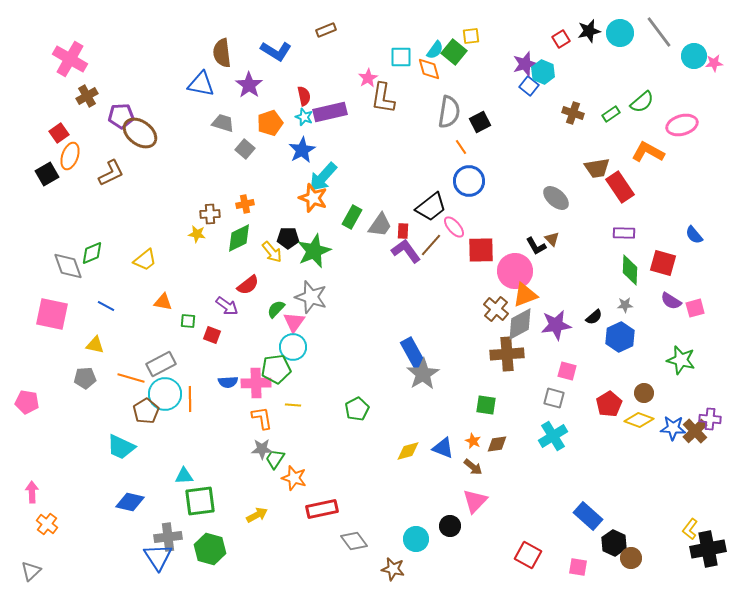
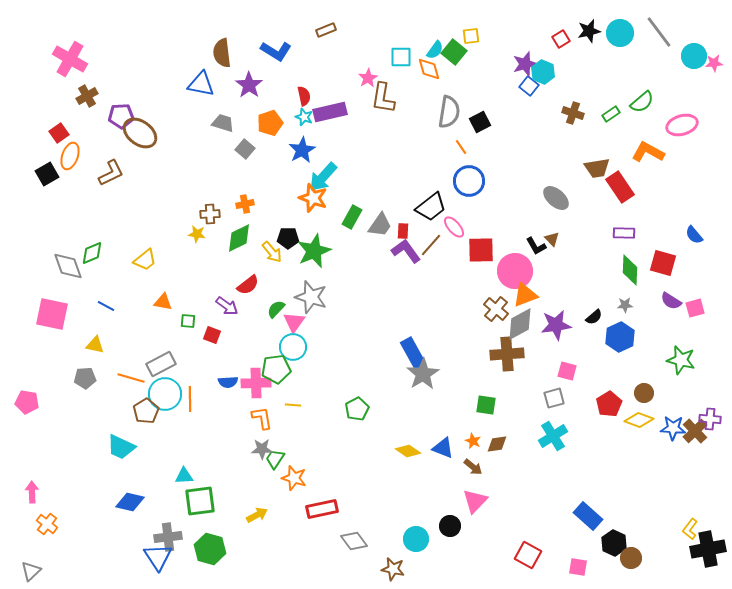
gray square at (554, 398): rotated 30 degrees counterclockwise
yellow diamond at (408, 451): rotated 50 degrees clockwise
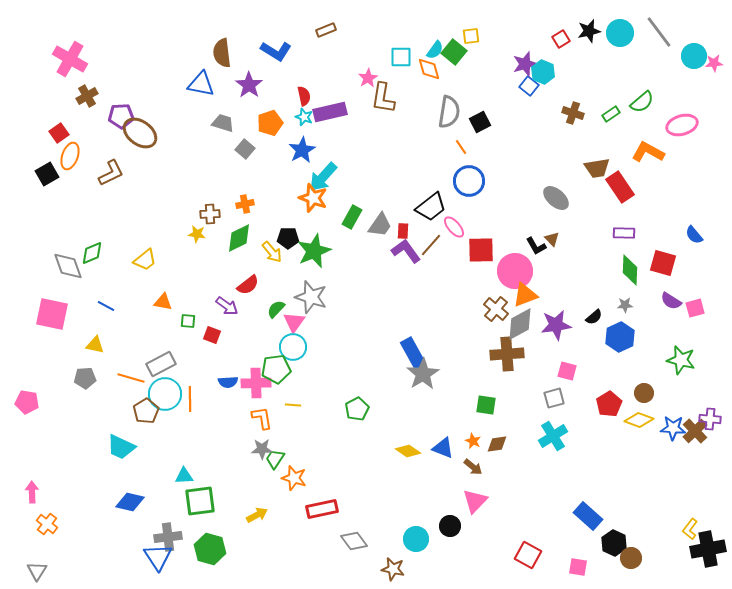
gray triangle at (31, 571): moved 6 px right; rotated 15 degrees counterclockwise
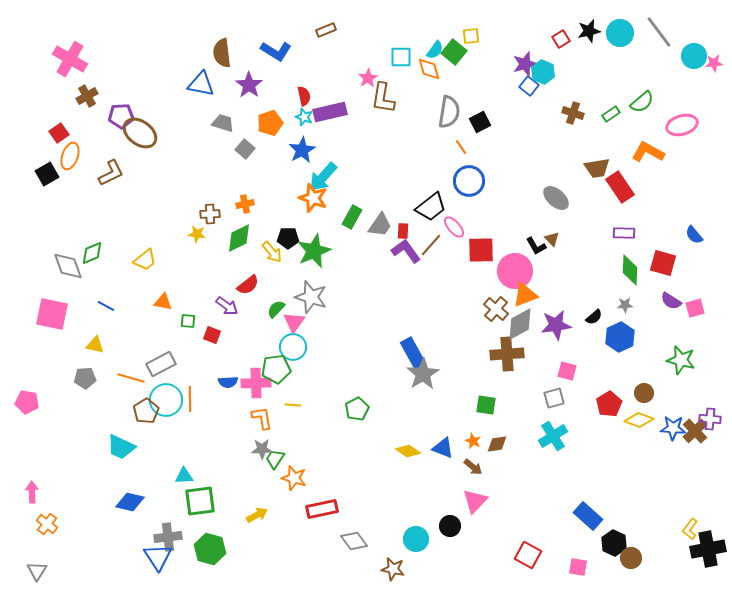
cyan circle at (165, 394): moved 1 px right, 6 px down
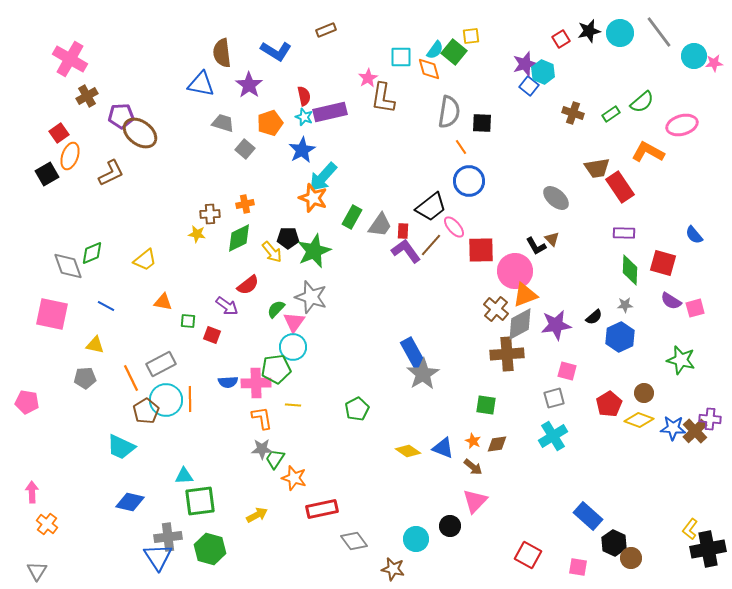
black square at (480, 122): moved 2 px right, 1 px down; rotated 30 degrees clockwise
orange line at (131, 378): rotated 48 degrees clockwise
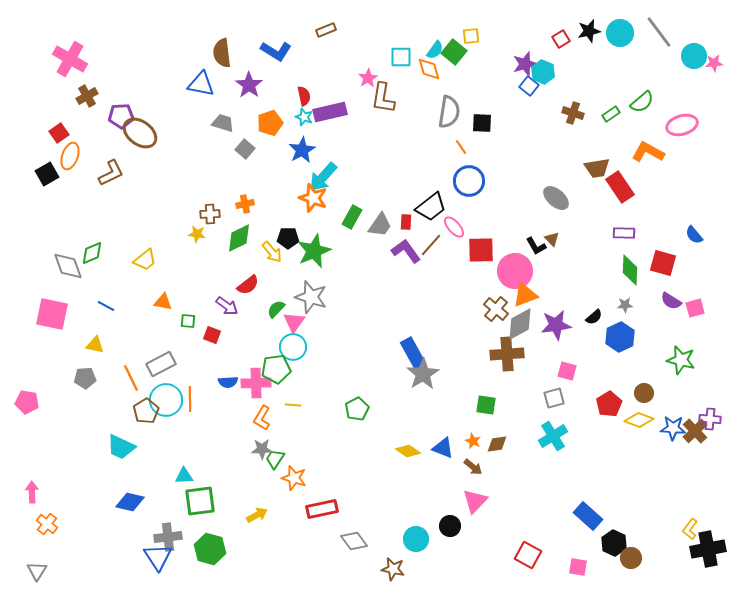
red rectangle at (403, 231): moved 3 px right, 9 px up
orange L-shape at (262, 418): rotated 140 degrees counterclockwise
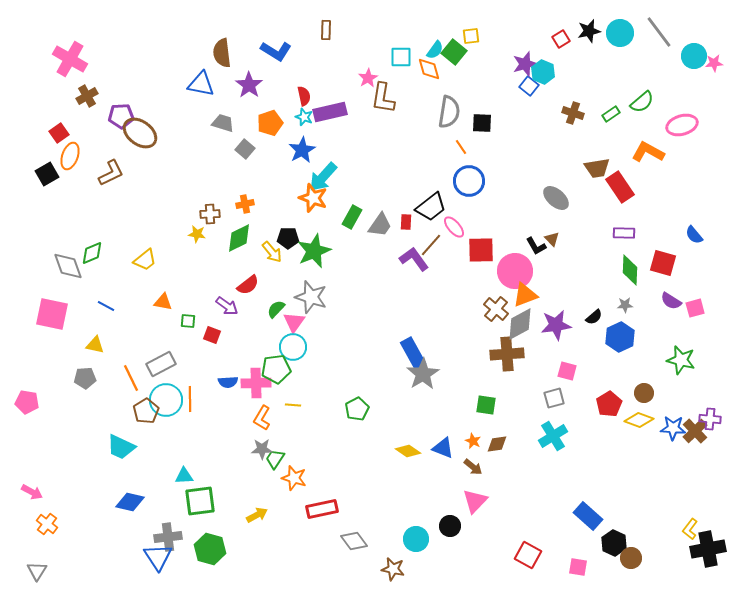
brown rectangle at (326, 30): rotated 66 degrees counterclockwise
purple L-shape at (406, 251): moved 8 px right, 8 px down
pink arrow at (32, 492): rotated 120 degrees clockwise
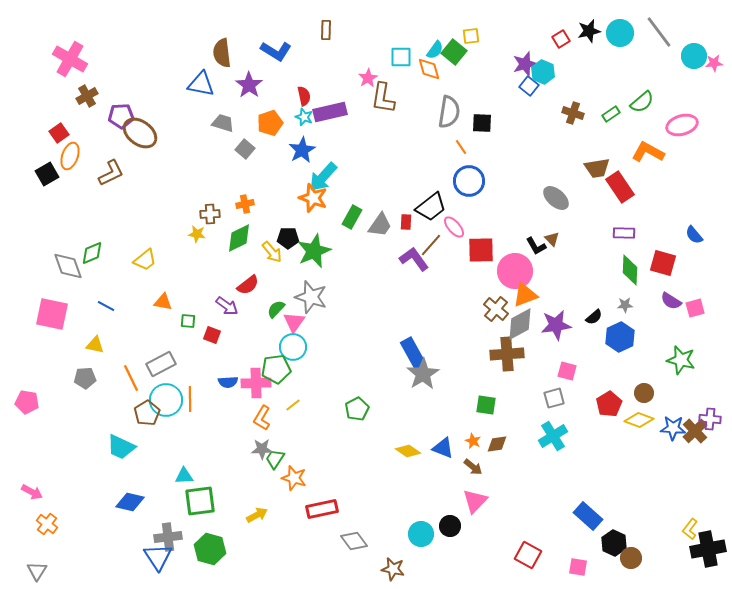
yellow line at (293, 405): rotated 42 degrees counterclockwise
brown pentagon at (146, 411): moved 1 px right, 2 px down
cyan circle at (416, 539): moved 5 px right, 5 px up
